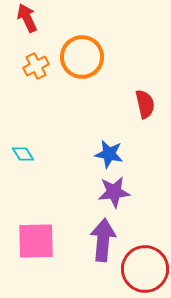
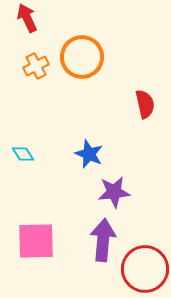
blue star: moved 20 px left; rotated 12 degrees clockwise
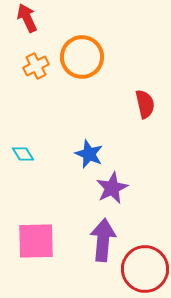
purple star: moved 2 px left, 4 px up; rotated 20 degrees counterclockwise
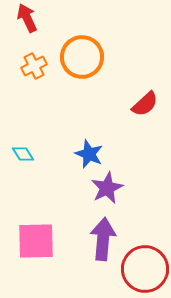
orange cross: moved 2 px left
red semicircle: rotated 60 degrees clockwise
purple star: moved 5 px left
purple arrow: moved 1 px up
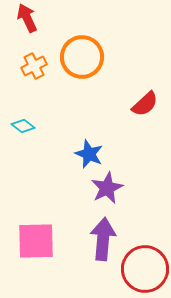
cyan diamond: moved 28 px up; rotated 20 degrees counterclockwise
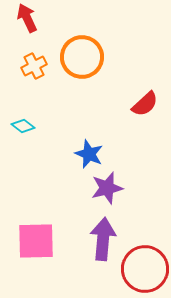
purple star: rotated 12 degrees clockwise
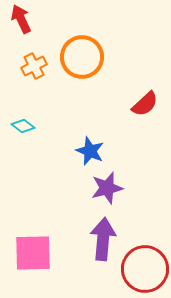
red arrow: moved 6 px left, 1 px down
blue star: moved 1 px right, 3 px up
pink square: moved 3 px left, 12 px down
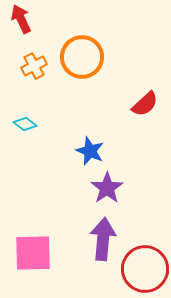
cyan diamond: moved 2 px right, 2 px up
purple star: rotated 20 degrees counterclockwise
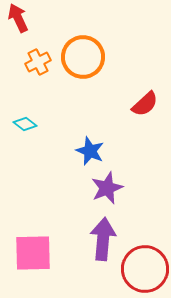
red arrow: moved 3 px left, 1 px up
orange circle: moved 1 px right
orange cross: moved 4 px right, 4 px up
purple star: rotated 12 degrees clockwise
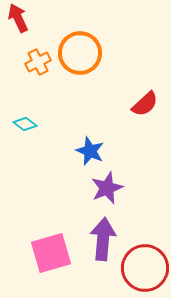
orange circle: moved 3 px left, 4 px up
pink square: moved 18 px right; rotated 15 degrees counterclockwise
red circle: moved 1 px up
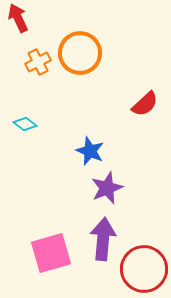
red circle: moved 1 px left, 1 px down
